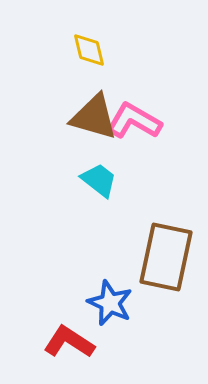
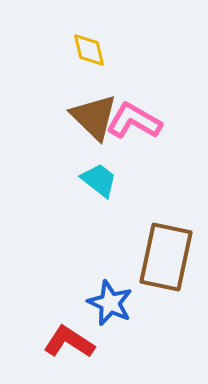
brown triangle: rotated 28 degrees clockwise
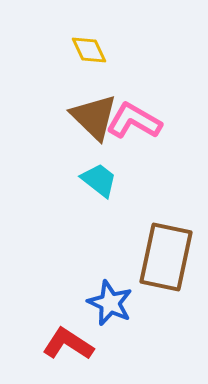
yellow diamond: rotated 12 degrees counterclockwise
red L-shape: moved 1 px left, 2 px down
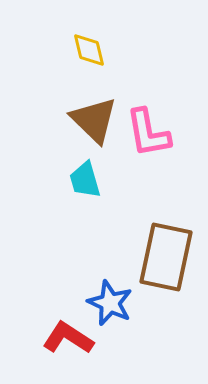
yellow diamond: rotated 12 degrees clockwise
brown triangle: moved 3 px down
pink L-shape: moved 14 px right, 12 px down; rotated 130 degrees counterclockwise
cyan trapezoid: moved 14 px left; rotated 144 degrees counterclockwise
red L-shape: moved 6 px up
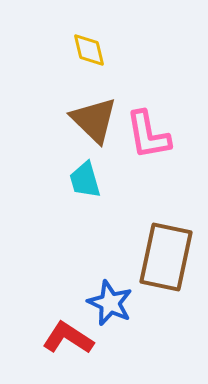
pink L-shape: moved 2 px down
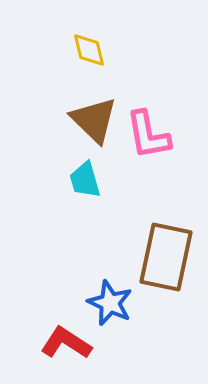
red L-shape: moved 2 px left, 5 px down
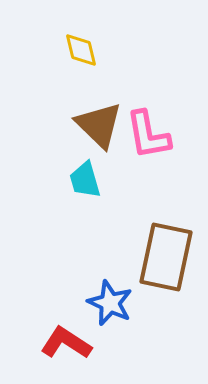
yellow diamond: moved 8 px left
brown triangle: moved 5 px right, 5 px down
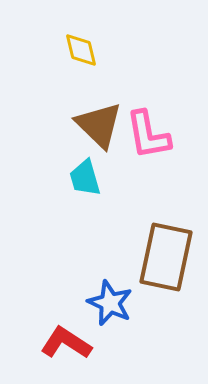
cyan trapezoid: moved 2 px up
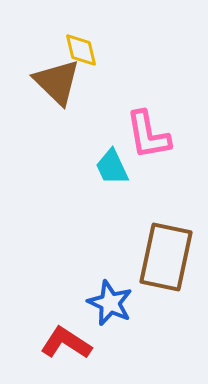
brown triangle: moved 42 px left, 43 px up
cyan trapezoid: moved 27 px right, 11 px up; rotated 9 degrees counterclockwise
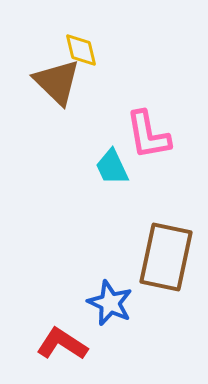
red L-shape: moved 4 px left, 1 px down
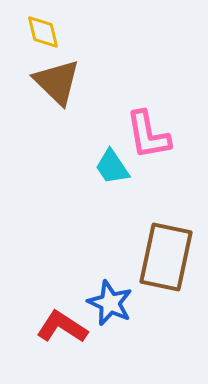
yellow diamond: moved 38 px left, 18 px up
cyan trapezoid: rotated 9 degrees counterclockwise
red L-shape: moved 17 px up
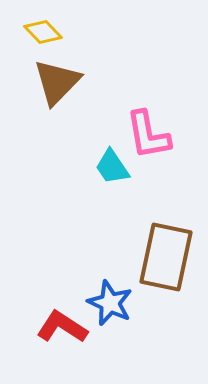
yellow diamond: rotated 30 degrees counterclockwise
brown triangle: rotated 30 degrees clockwise
